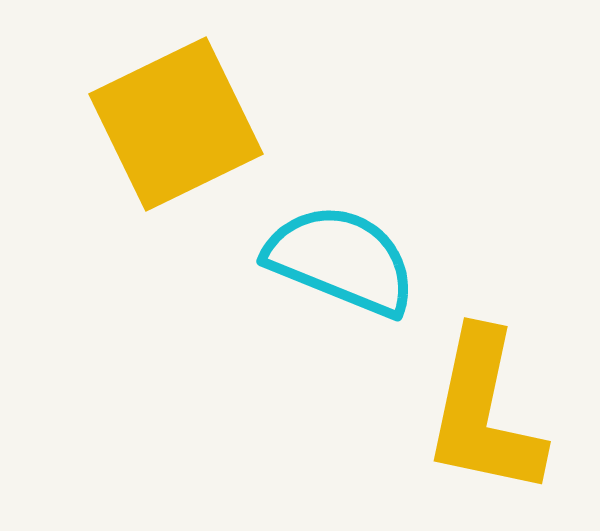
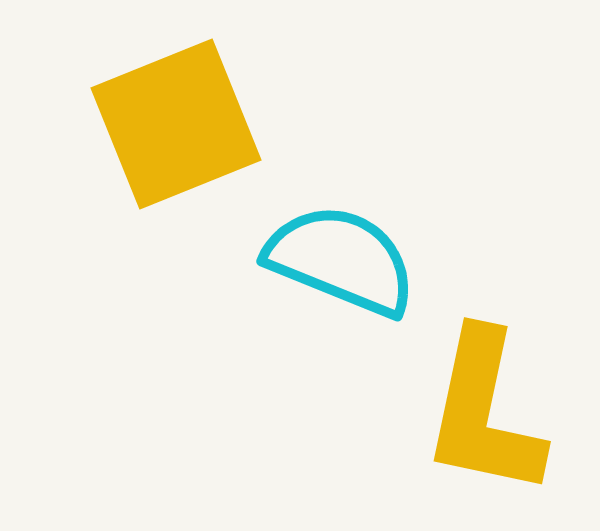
yellow square: rotated 4 degrees clockwise
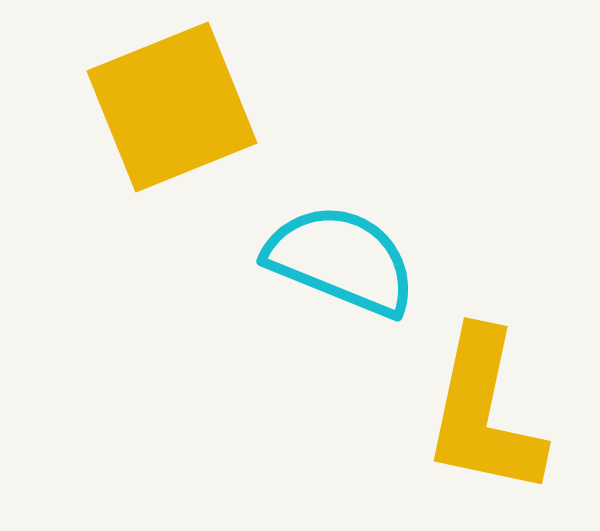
yellow square: moved 4 px left, 17 px up
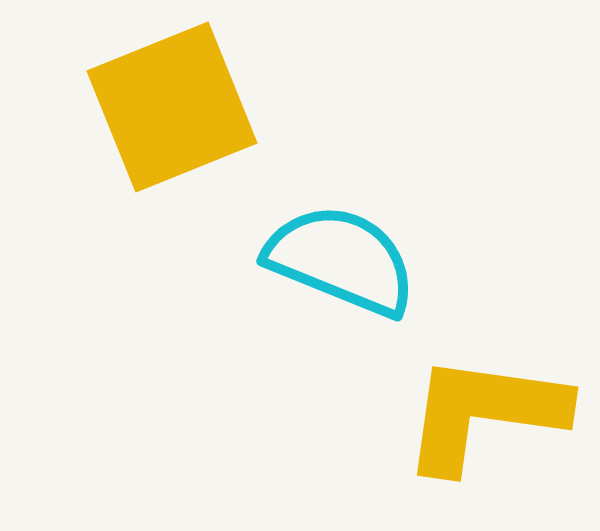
yellow L-shape: rotated 86 degrees clockwise
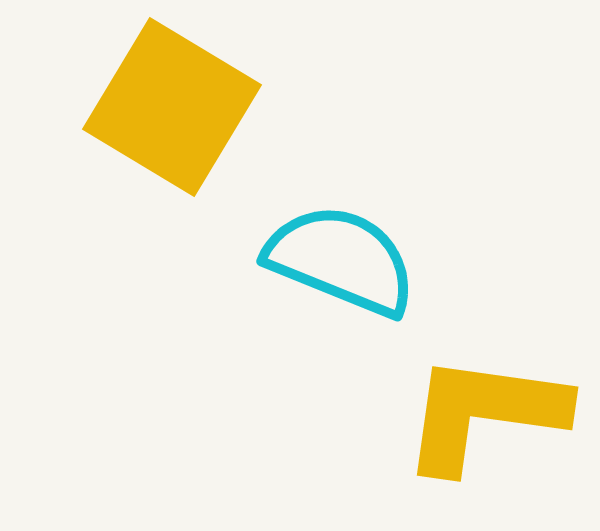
yellow square: rotated 37 degrees counterclockwise
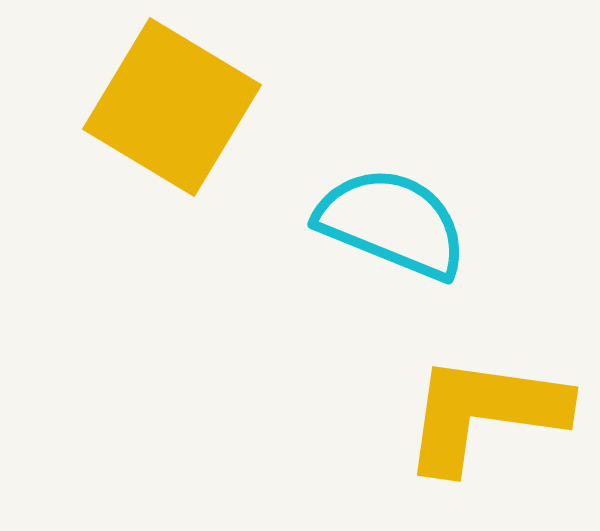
cyan semicircle: moved 51 px right, 37 px up
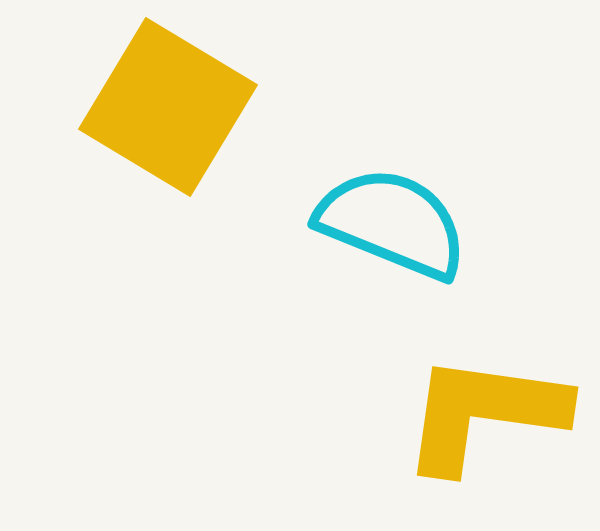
yellow square: moved 4 px left
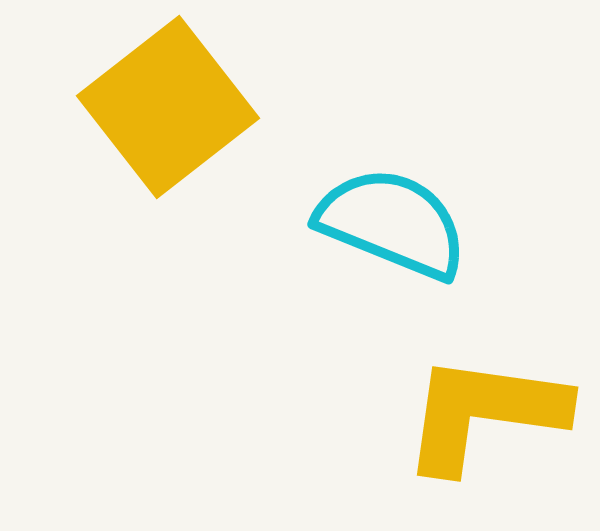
yellow square: rotated 21 degrees clockwise
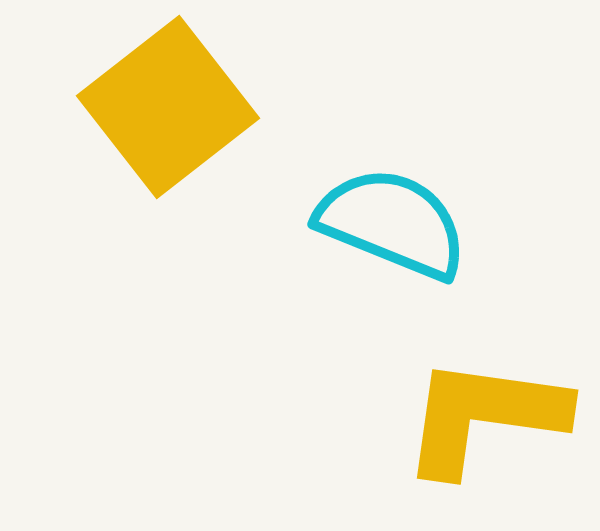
yellow L-shape: moved 3 px down
